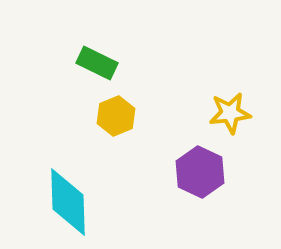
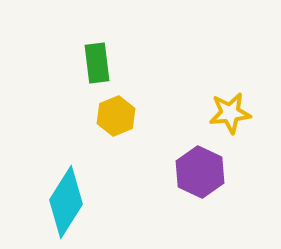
green rectangle: rotated 57 degrees clockwise
cyan diamond: moved 2 px left; rotated 34 degrees clockwise
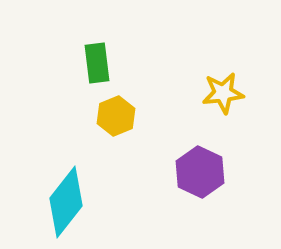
yellow star: moved 7 px left, 20 px up
cyan diamond: rotated 6 degrees clockwise
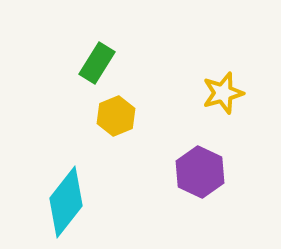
green rectangle: rotated 39 degrees clockwise
yellow star: rotated 9 degrees counterclockwise
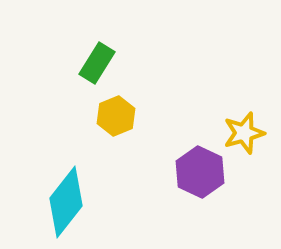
yellow star: moved 21 px right, 40 px down
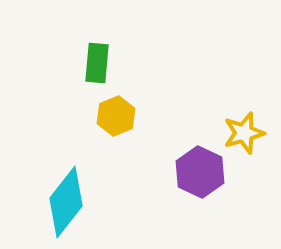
green rectangle: rotated 27 degrees counterclockwise
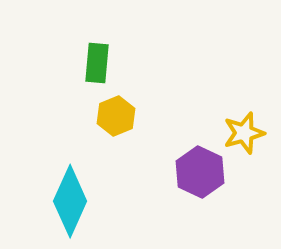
cyan diamond: moved 4 px right, 1 px up; rotated 14 degrees counterclockwise
